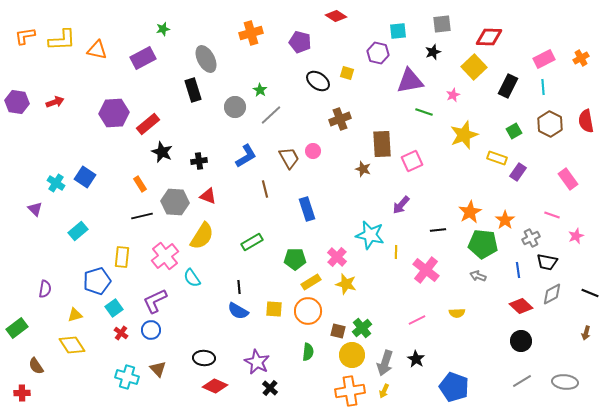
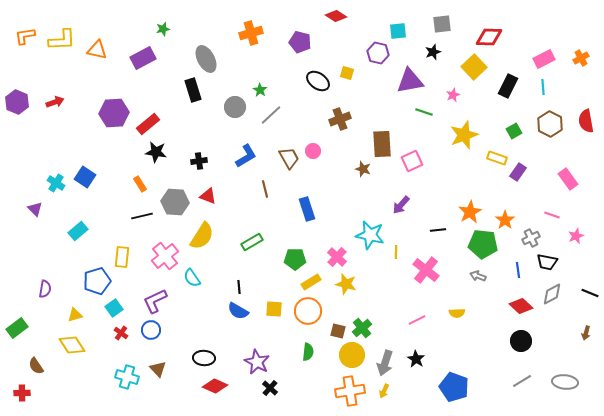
purple hexagon at (17, 102): rotated 15 degrees clockwise
black star at (162, 152): moved 6 px left; rotated 15 degrees counterclockwise
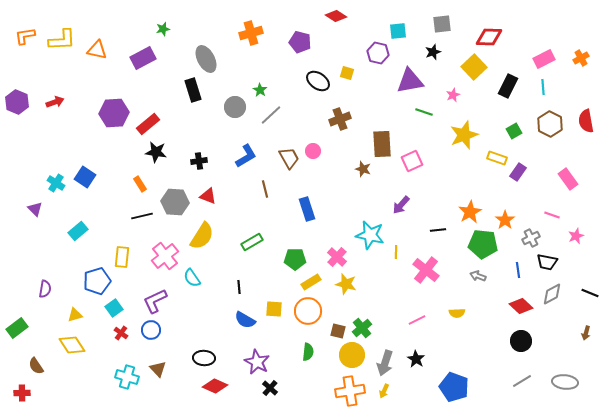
blue semicircle at (238, 311): moved 7 px right, 9 px down
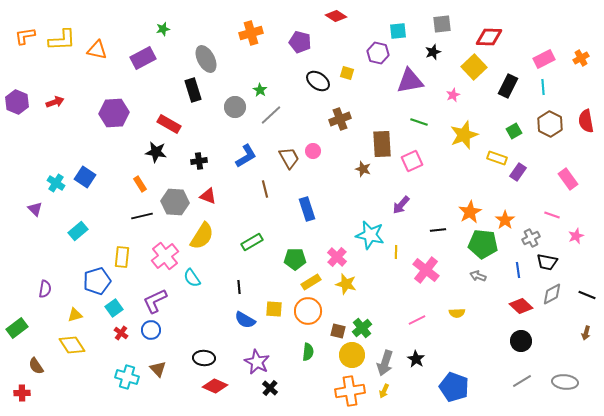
green line at (424, 112): moved 5 px left, 10 px down
red rectangle at (148, 124): moved 21 px right; rotated 70 degrees clockwise
black line at (590, 293): moved 3 px left, 2 px down
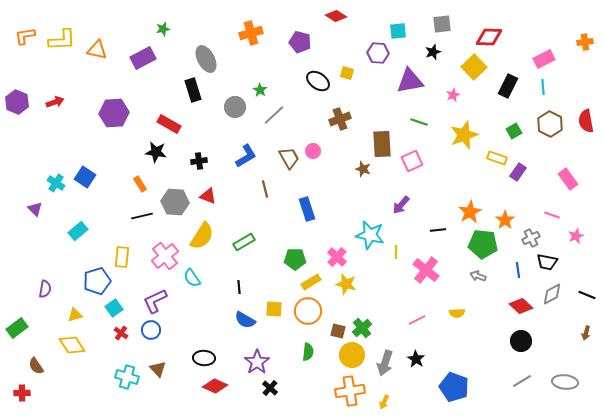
purple hexagon at (378, 53): rotated 10 degrees counterclockwise
orange cross at (581, 58): moved 4 px right, 16 px up; rotated 21 degrees clockwise
gray line at (271, 115): moved 3 px right
green rectangle at (252, 242): moved 8 px left
purple star at (257, 362): rotated 10 degrees clockwise
yellow arrow at (384, 391): moved 11 px down
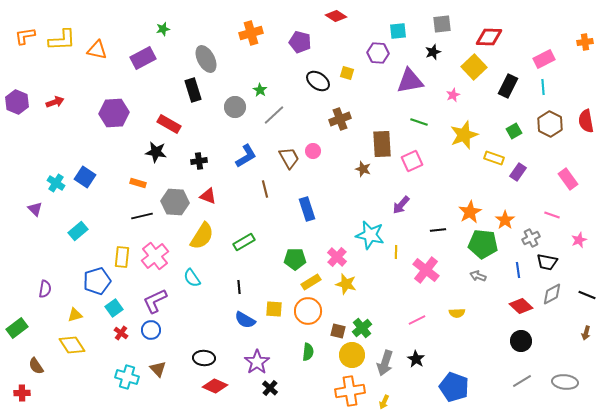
yellow rectangle at (497, 158): moved 3 px left
orange rectangle at (140, 184): moved 2 px left, 1 px up; rotated 42 degrees counterclockwise
pink star at (576, 236): moved 3 px right, 4 px down
pink cross at (165, 256): moved 10 px left
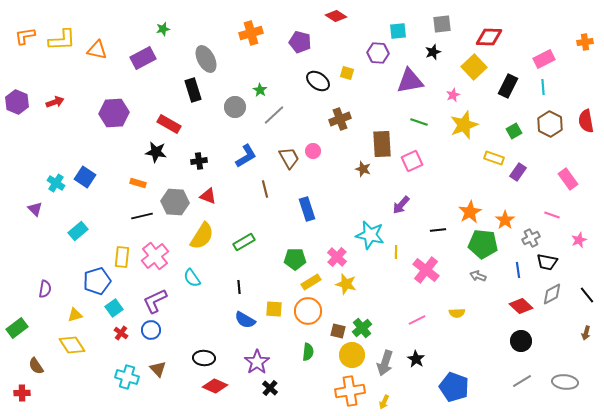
yellow star at (464, 135): moved 10 px up
black line at (587, 295): rotated 30 degrees clockwise
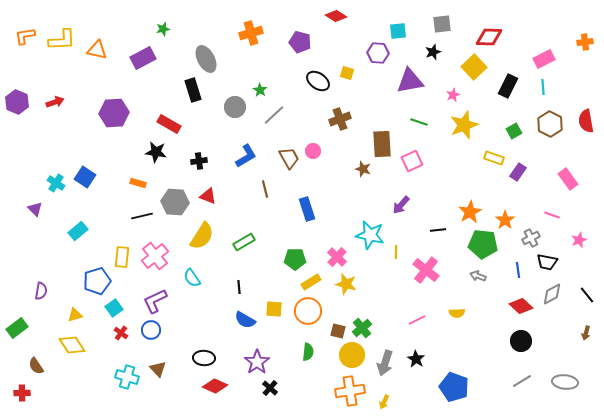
purple semicircle at (45, 289): moved 4 px left, 2 px down
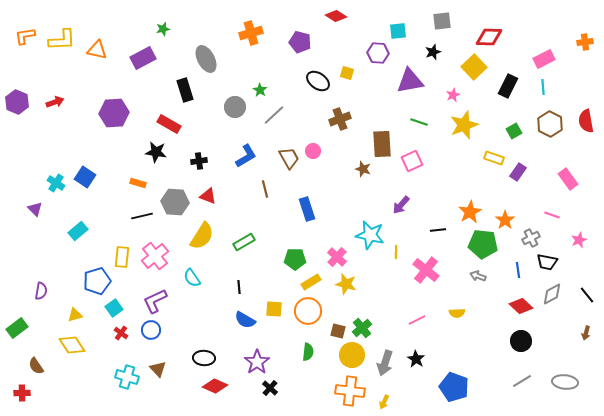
gray square at (442, 24): moved 3 px up
black rectangle at (193, 90): moved 8 px left
orange cross at (350, 391): rotated 16 degrees clockwise
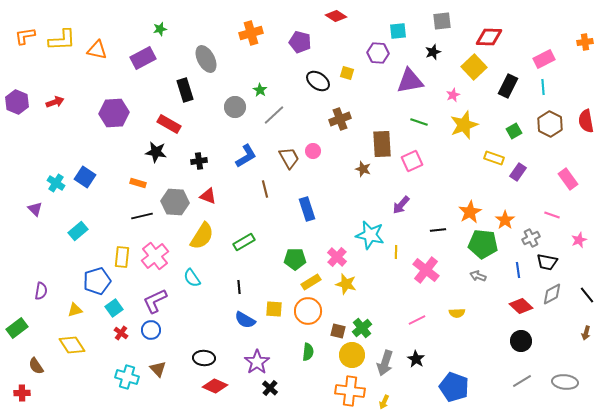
green star at (163, 29): moved 3 px left
yellow triangle at (75, 315): moved 5 px up
